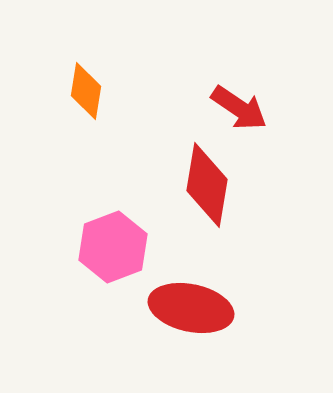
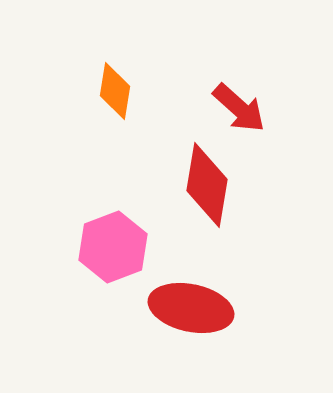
orange diamond: moved 29 px right
red arrow: rotated 8 degrees clockwise
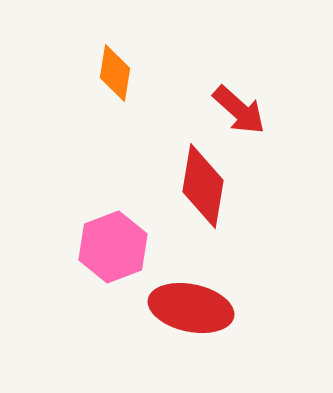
orange diamond: moved 18 px up
red arrow: moved 2 px down
red diamond: moved 4 px left, 1 px down
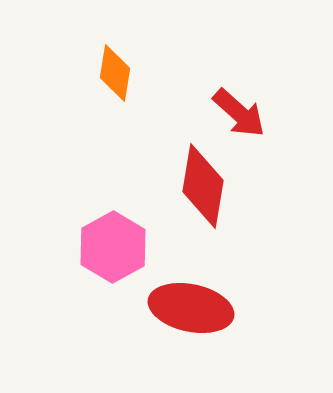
red arrow: moved 3 px down
pink hexagon: rotated 8 degrees counterclockwise
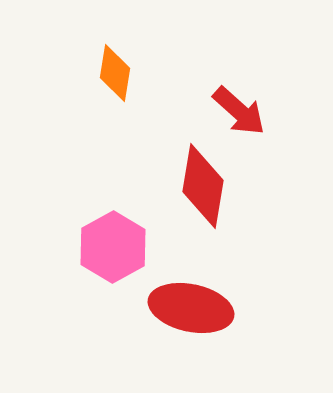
red arrow: moved 2 px up
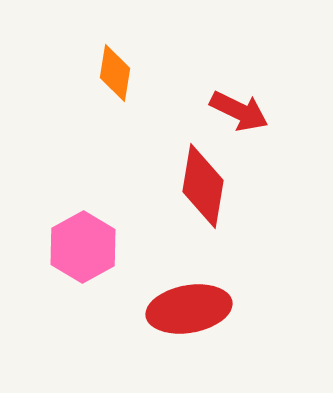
red arrow: rotated 16 degrees counterclockwise
pink hexagon: moved 30 px left
red ellipse: moved 2 px left, 1 px down; rotated 22 degrees counterclockwise
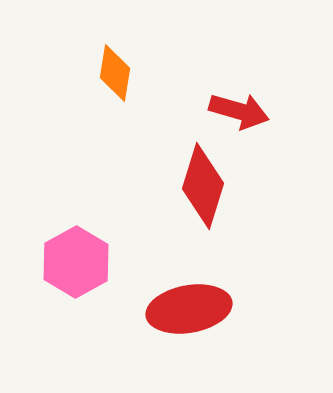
red arrow: rotated 10 degrees counterclockwise
red diamond: rotated 8 degrees clockwise
pink hexagon: moved 7 px left, 15 px down
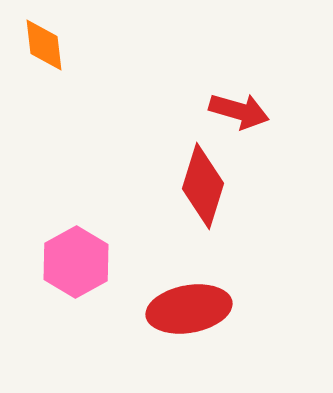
orange diamond: moved 71 px left, 28 px up; rotated 16 degrees counterclockwise
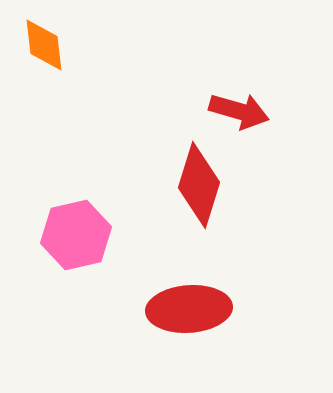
red diamond: moved 4 px left, 1 px up
pink hexagon: moved 27 px up; rotated 16 degrees clockwise
red ellipse: rotated 6 degrees clockwise
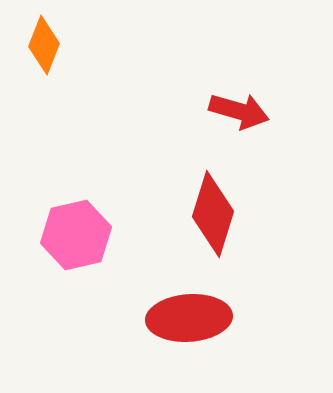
orange diamond: rotated 28 degrees clockwise
red diamond: moved 14 px right, 29 px down
red ellipse: moved 9 px down
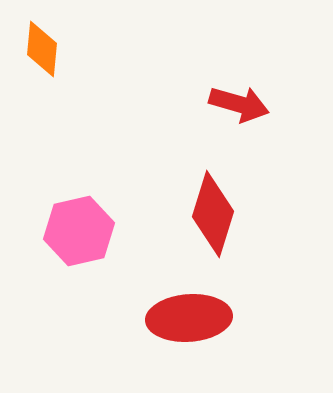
orange diamond: moved 2 px left, 4 px down; rotated 16 degrees counterclockwise
red arrow: moved 7 px up
pink hexagon: moved 3 px right, 4 px up
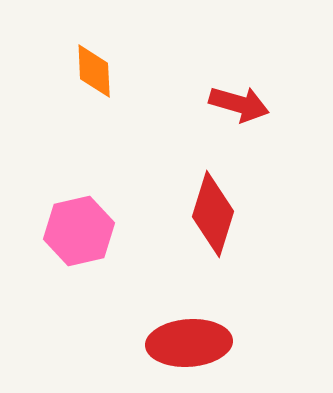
orange diamond: moved 52 px right, 22 px down; rotated 8 degrees counterclockwise
red ellipse: moved 25 px down
